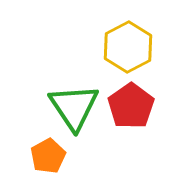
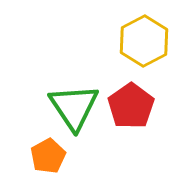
yellow hexagon: moved 16 px right, 6 px up
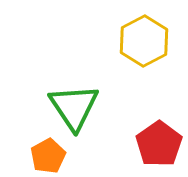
red pentagon: moved 28 px right, 38 px down
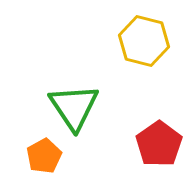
yellow hexagon: rotated 18 degrees counterclockwise
orange pentagon: moved 4 px left
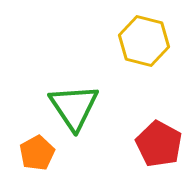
red pentagon: rotated 9 degrees counterclockwise
orange pentagon: moved 7 px left, 3 px up
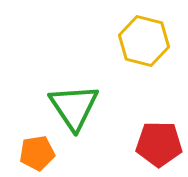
red pentagon: rotated 27 degrees counterclockwise
orange pentagon: rotated 20 degrees clockwise
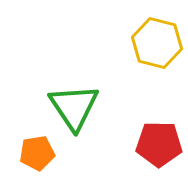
yellow hexagon: moved 13 px right, 2 px down
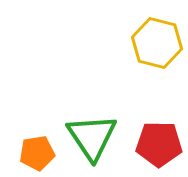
green triangle: moved 18 px right, 30 px down
